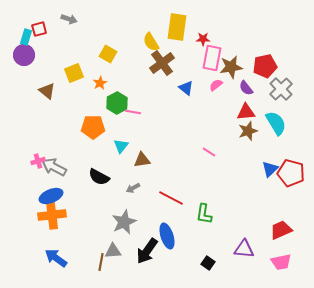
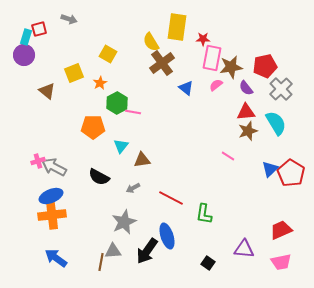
pink line at (209, 152): moved 19 px right, 4 px down
red pentagon at (291, 173): rotated 16 degrees clockwise
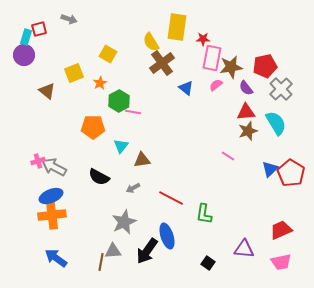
green hexagon at (117, 103): moved 2 px right, 2 px up
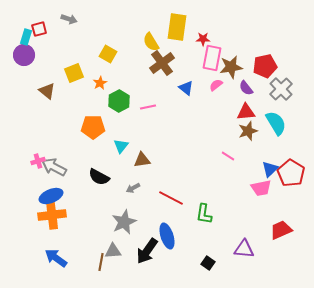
pink line at (133, 112): moved 15 px right, 5 px up; rotated 21 degrees counterclockwise
pink trapezoid at (281, 262): moved 20 px left, 74 px up
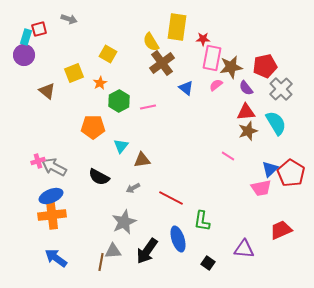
green L-shape at (204, 214): moved 2 px left, 7 px down
blue ellipse at (167, 236): moved 11 px right, 3 px down
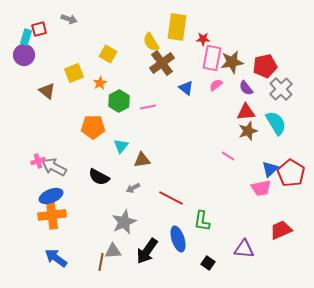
brown star at (231, 67): moved 1 px right, 5 px up
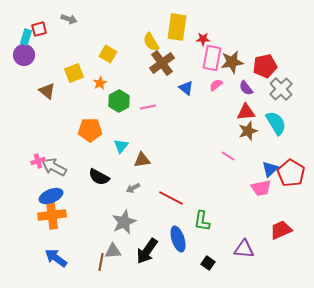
orange pentagon at (93, 127): moved 3 px left, 3 px down
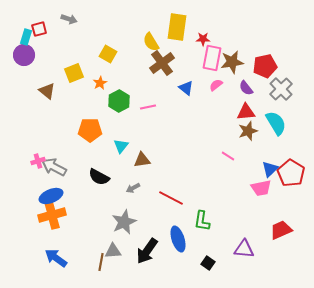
orange cross at (52, 215): rotated 8 degrees counterclockwise
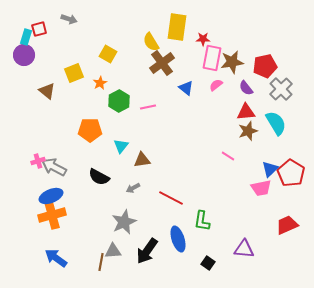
red trapezoid at (281, 230): moved 6 px right, 5 px up
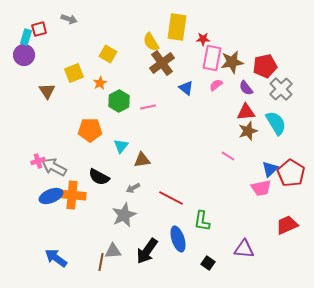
brown triangle at (47, 91): rotated 18 degrees clockwise
orange cross at (52, 215): moved 20 px right, 20 px up; rotated 20 degrees clockwise
gray star at (124, 222): moved 7 px up
